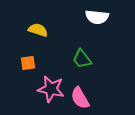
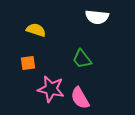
yellow semicircle: moved 2 px left
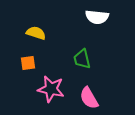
yellow semicircle: moved 3 px down
green trapezoid: rotated 25 degrees clockwise
pink semicircle: moved 9 px right
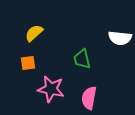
white semicircle: moved 23 px right, 21 px down
yellow semicircle: moved 2 px left; rotated 60 degrees counterclockwise
pink semicircle: rotated 40 degrees clockwise
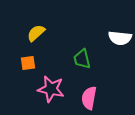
yellow semicircle: moved 2 px right
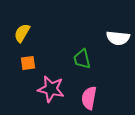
yellow semicircle: moved 14 px left; rotated 18 degrees counterclockwise
white semicircle: moved 2 px left
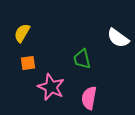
white semicircle: rotated 30 degrees clockwise
pink star: moved 2 px up; rotated 12 degrees clockwise
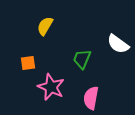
yellow semicircle: moved 23 px right, 7 px up
white semicircle: moved 6 px down
green trapezoid: rotated 35 degrees clockwise
pink semicircle: moved 2 px right
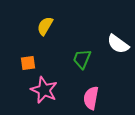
pink star: moved 7 px left, 3 px down
